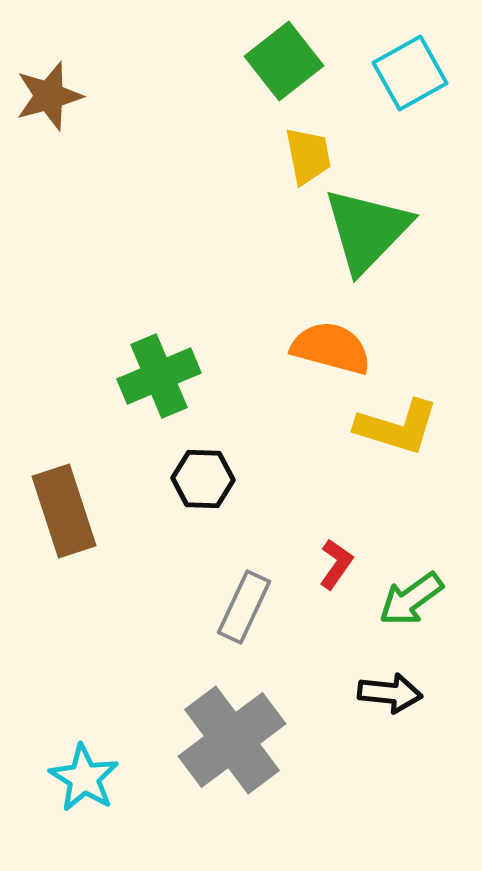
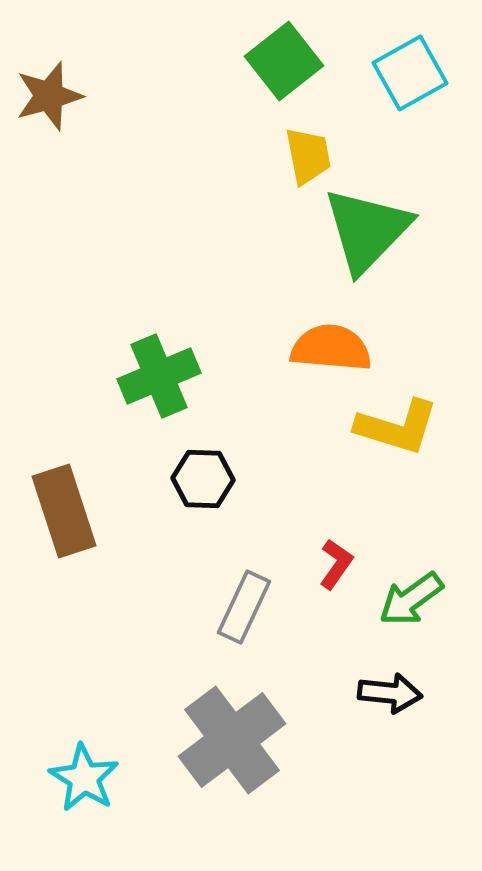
orange semicircle: rotated 10 degrees counterclockwise
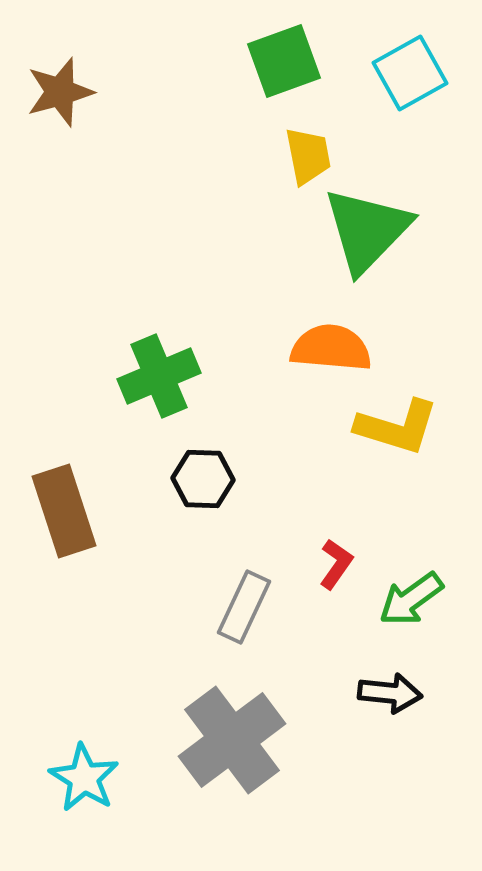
green square: rotated 18 degrees clockwise
brown star: moved 11 px right, 4 px up
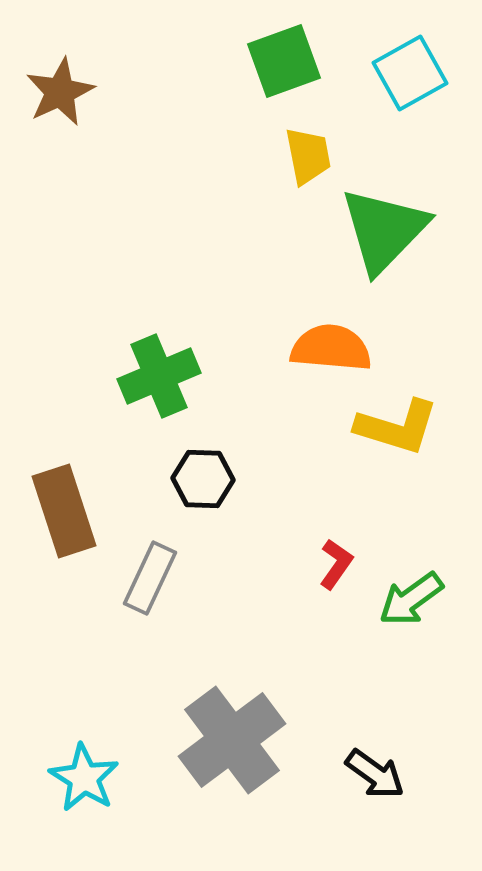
brown star: rotated 10 degrees counterclockwise
green triangle: moved 17 px right
gray rectangle: moved 94 px left, 29 px up
black arrow: moved 15 px left, 81 px down; rotated 30 degrees clockwise
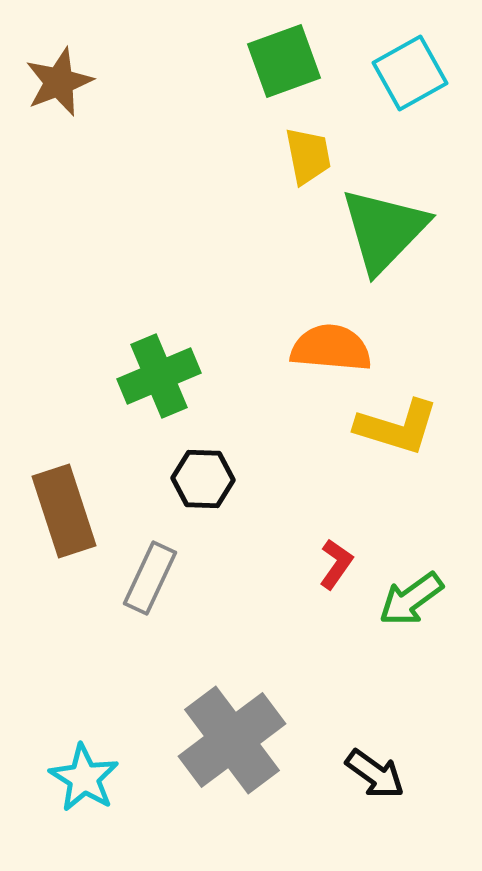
brown star: moved 1 px left, 10 px up; rotated 4 degrees clockwise
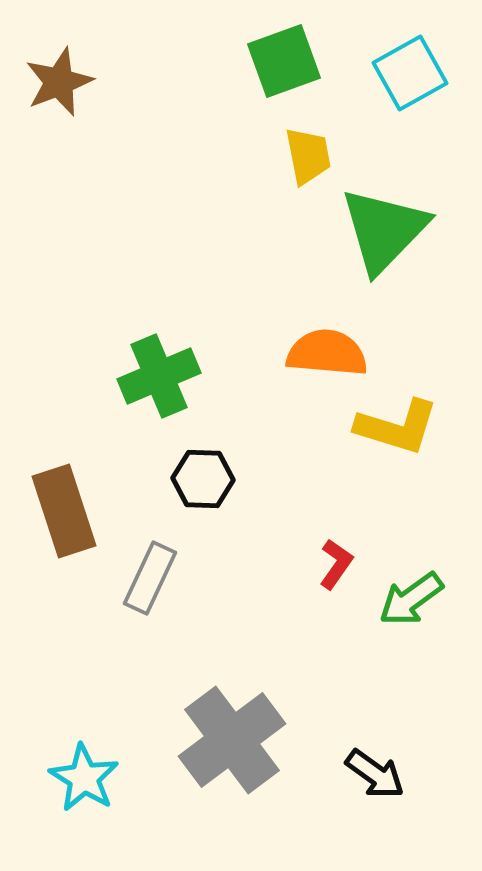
orange semicircle: moved 4 px left, 5 px down
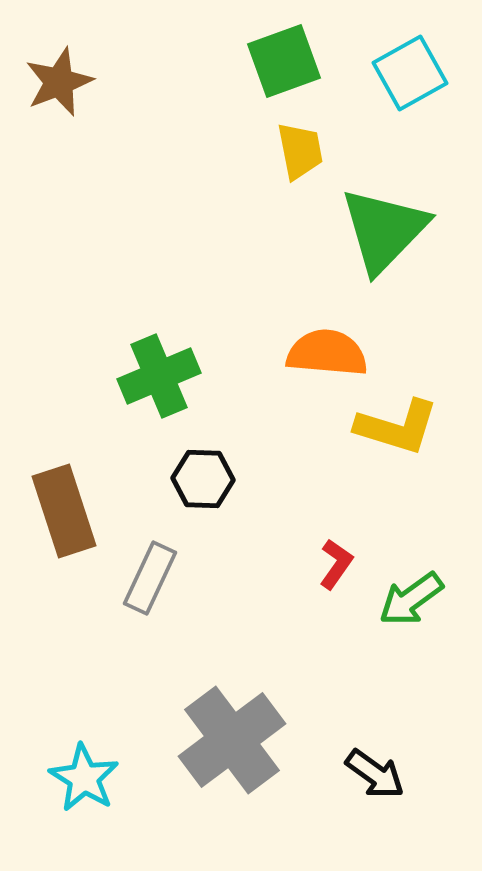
yellow trapezoid: moved 8 px left, 5 px up
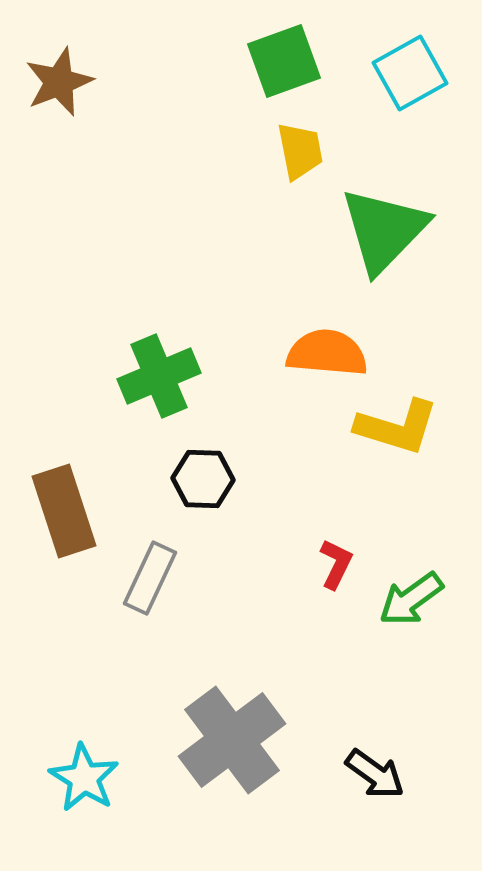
red L-shape: rotated 9 degrees counterclockwise
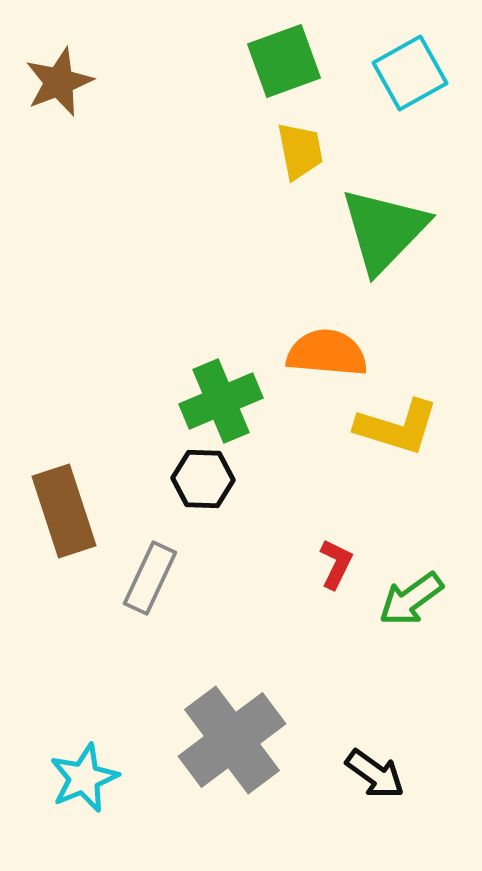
green cross: moved 62 px right, 25 px down
cyan star: rotated 18 degrees clockwise
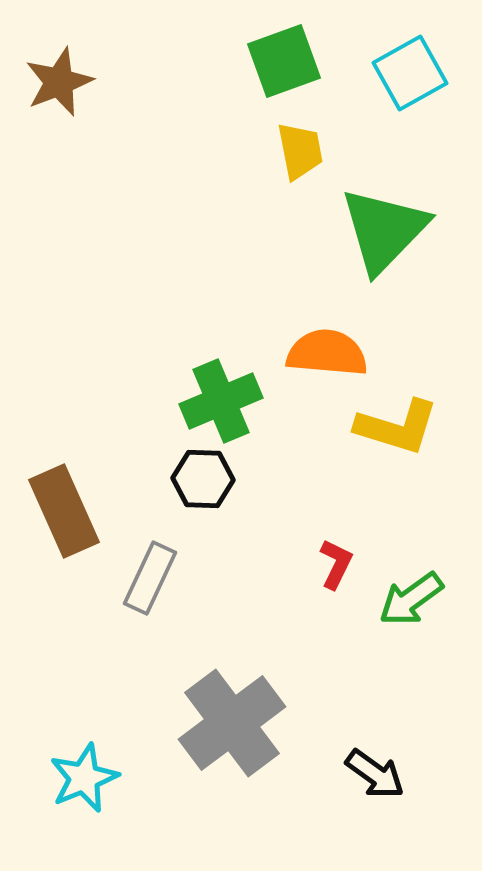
brown rectangle: rotated 6 degrees counterclockwise
gray cross: moved 17 px up
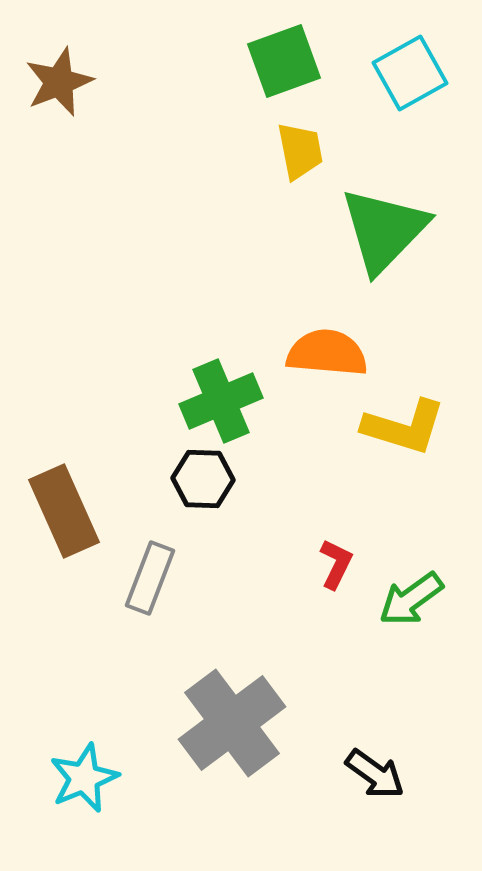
yellow L-shape: moved 7 px right
gray rectangle: rotated 4 degrees counterclockwise
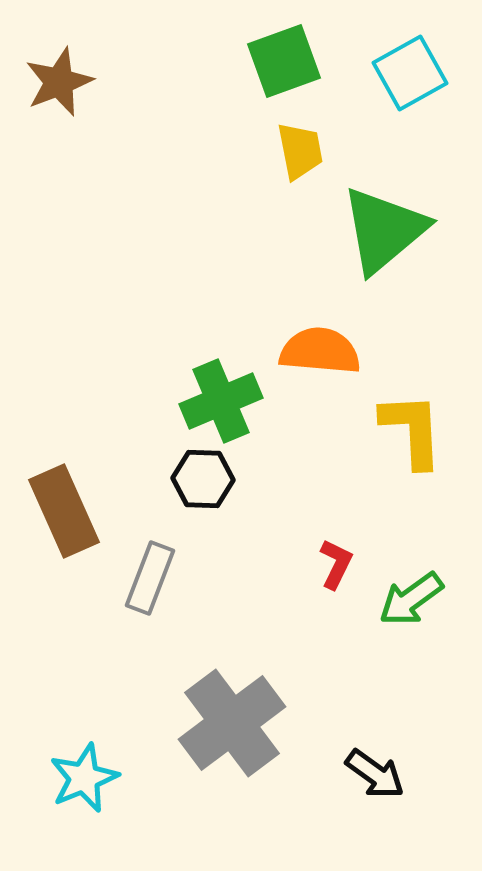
green triangle: rotated 6 degrees clockwise
orange semicircle: moved 7 px left, 2 px up
yellow L-shape: moved 8 px right, 3 px down; rotated 110 degrees counterclockwise
